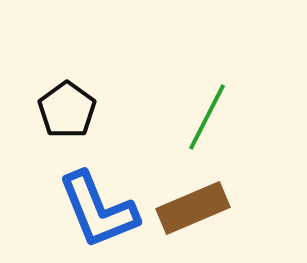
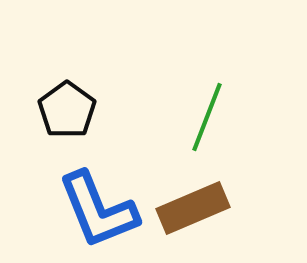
green line: rotated 6 degrees counterclockwise
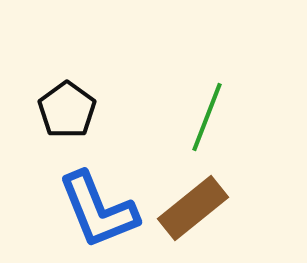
brown rectangle: rotated 16 degrees counterclockwise
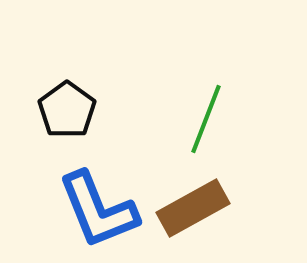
green line: moved 1 px left, 2 px down
brown rectangle: rotated 10 degrees clockwise
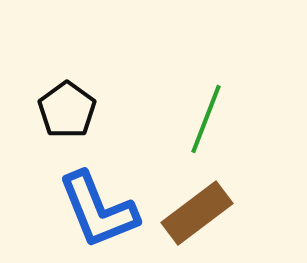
brown rectangle: moved 4 px right, 5 px down; rotated 8 degrees counterclockwise
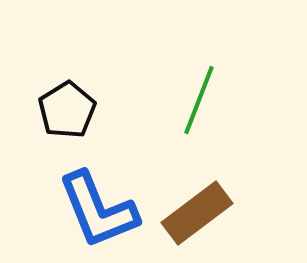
black pentagon: rotated 4 degrees clockwise
green line: moved 7 px left, 19 px up
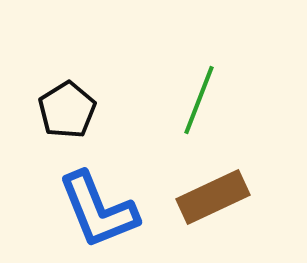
brown rectangle: moved 16 px right, 16 px up; rotated 12 degrees clockwise
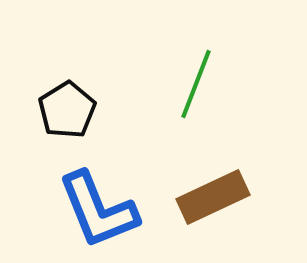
green line: moved 3 px left, 16 px up
